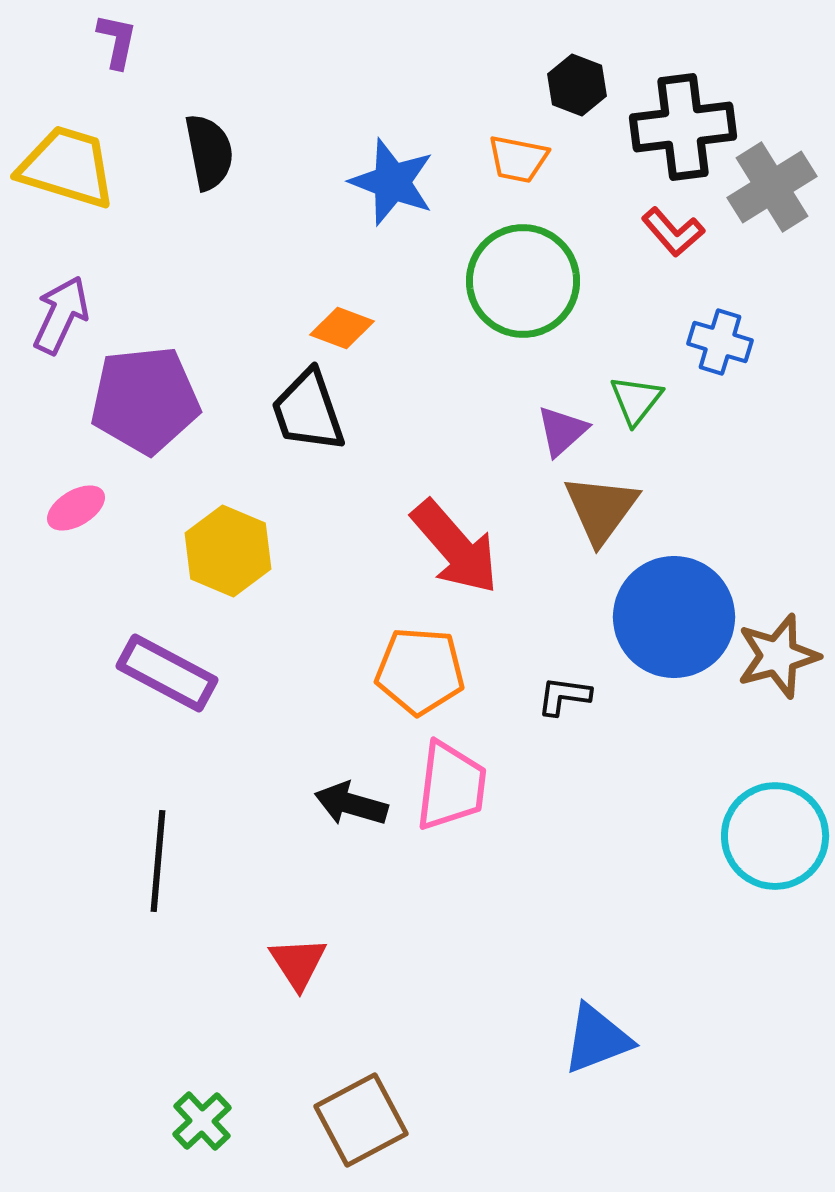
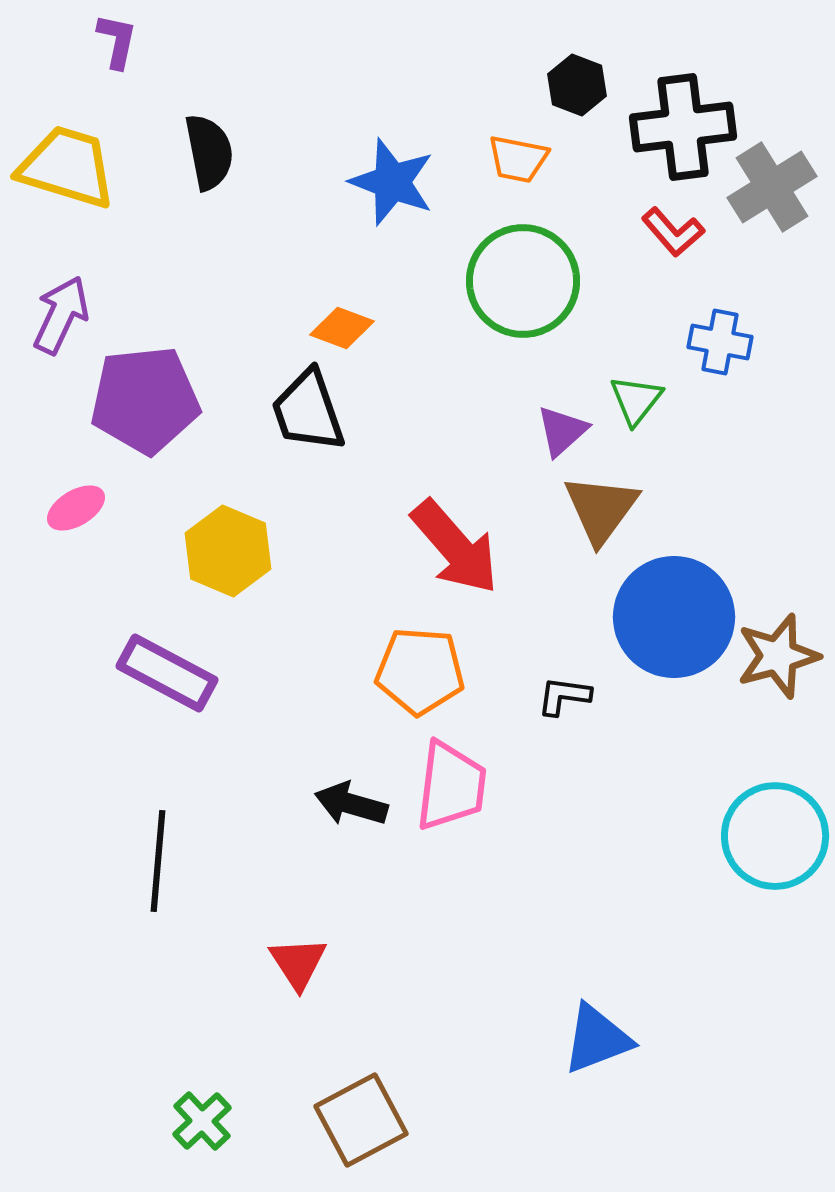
blue cross: rotated 6 degrees counterclockwise
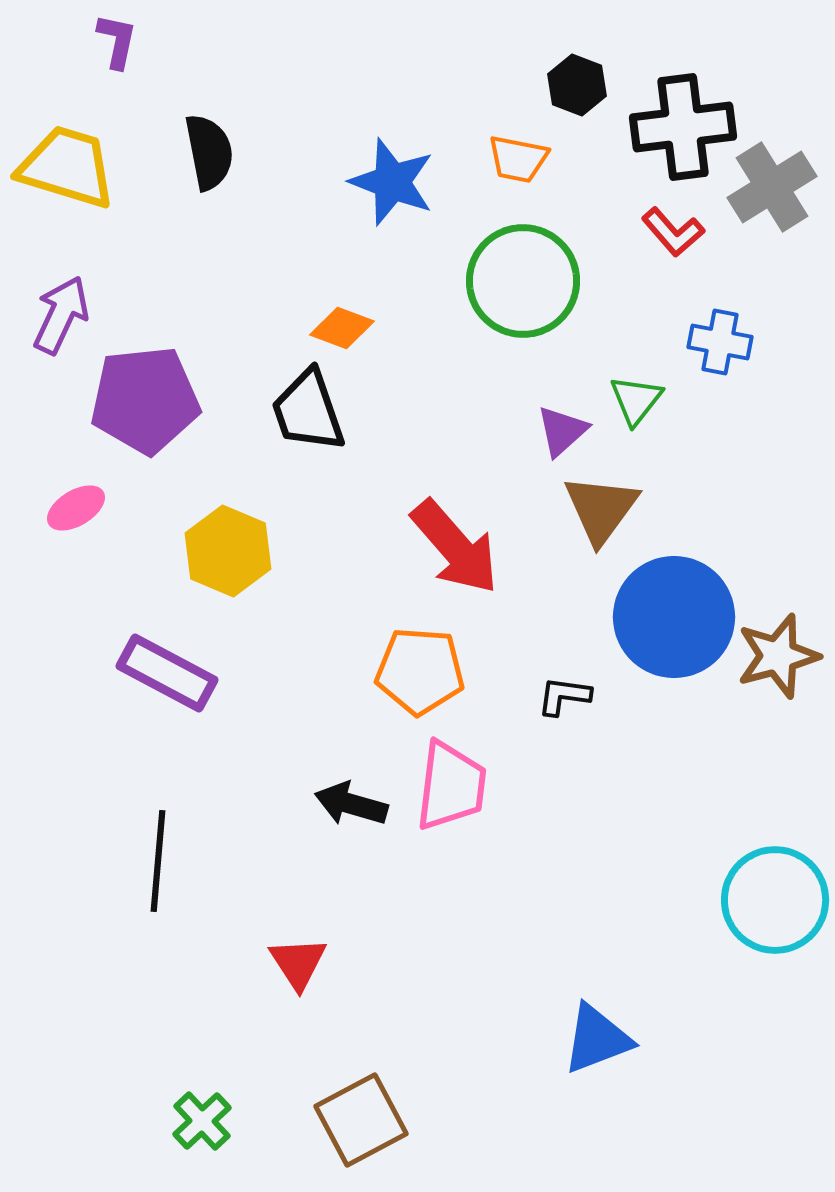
cyan circle: moved 64 px down
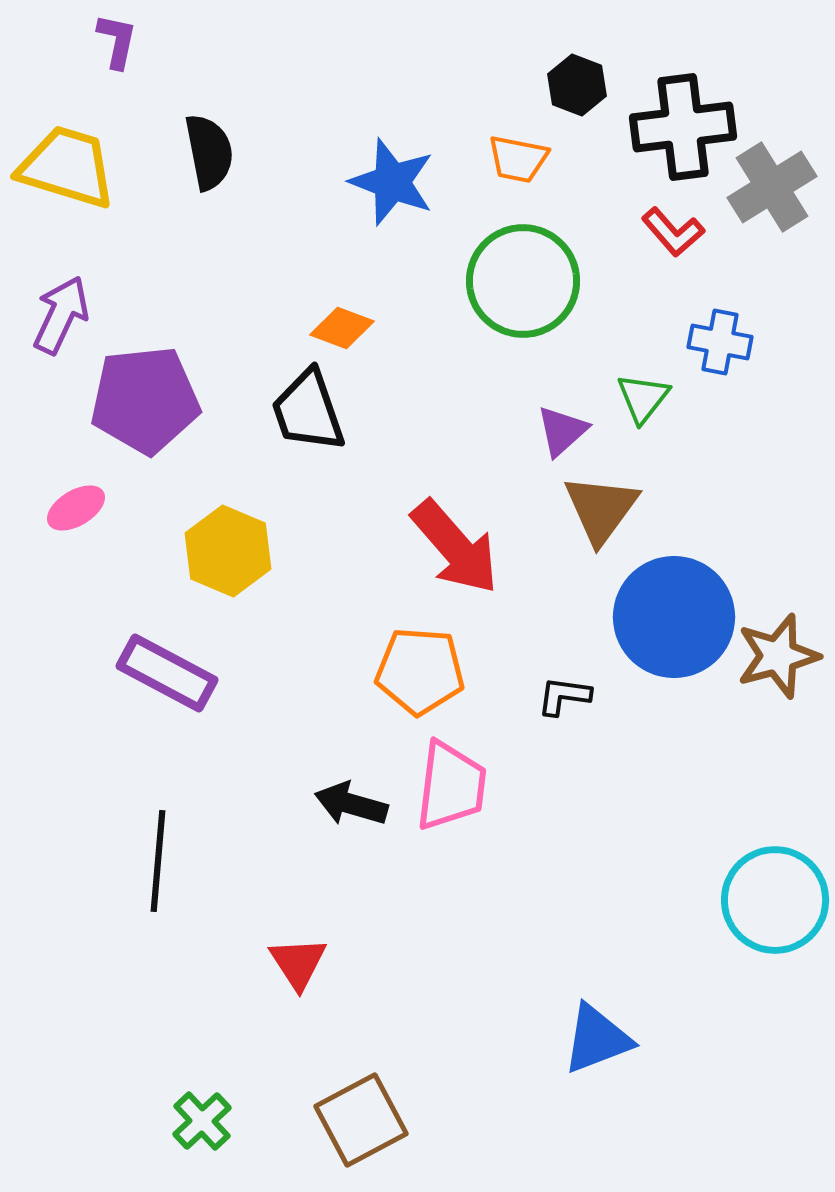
green triangle: moved 7 px right, 2 px up
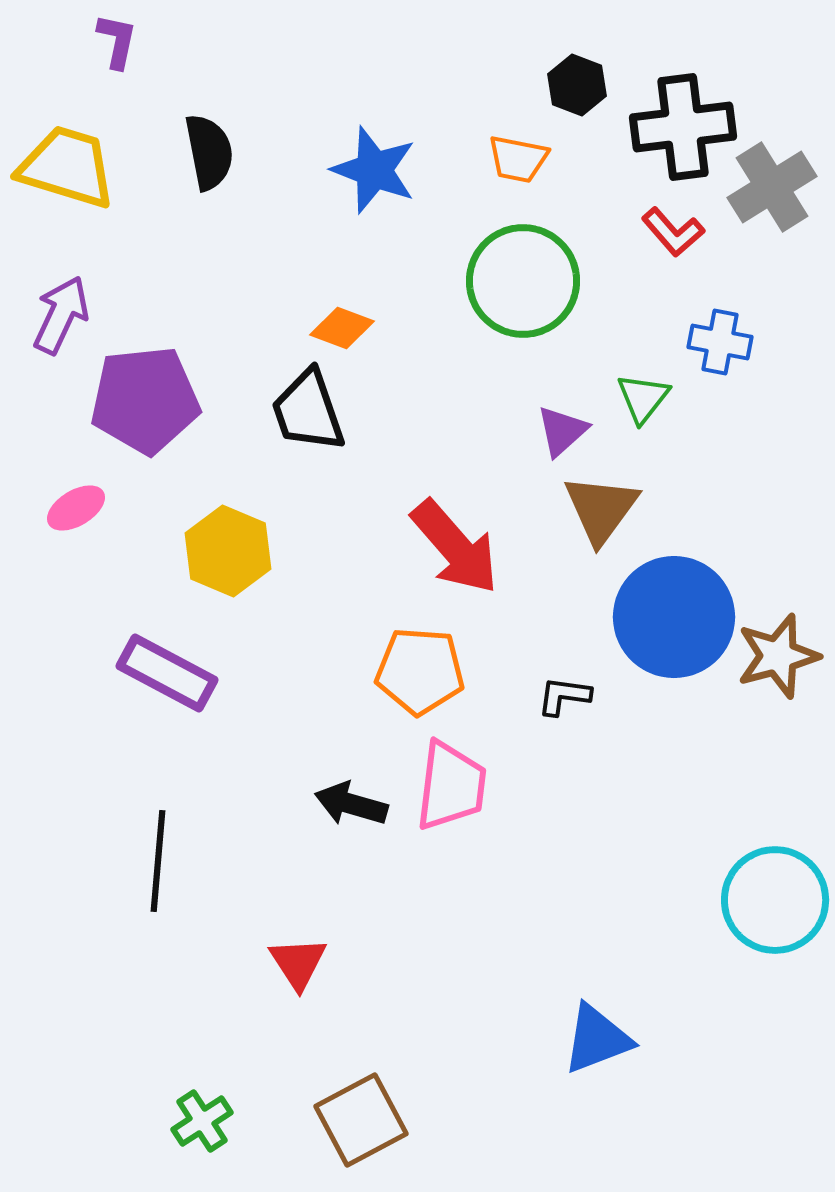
blue star: moved 18 px left, 12 px up
green cross: rotated 10 degrees clockwise
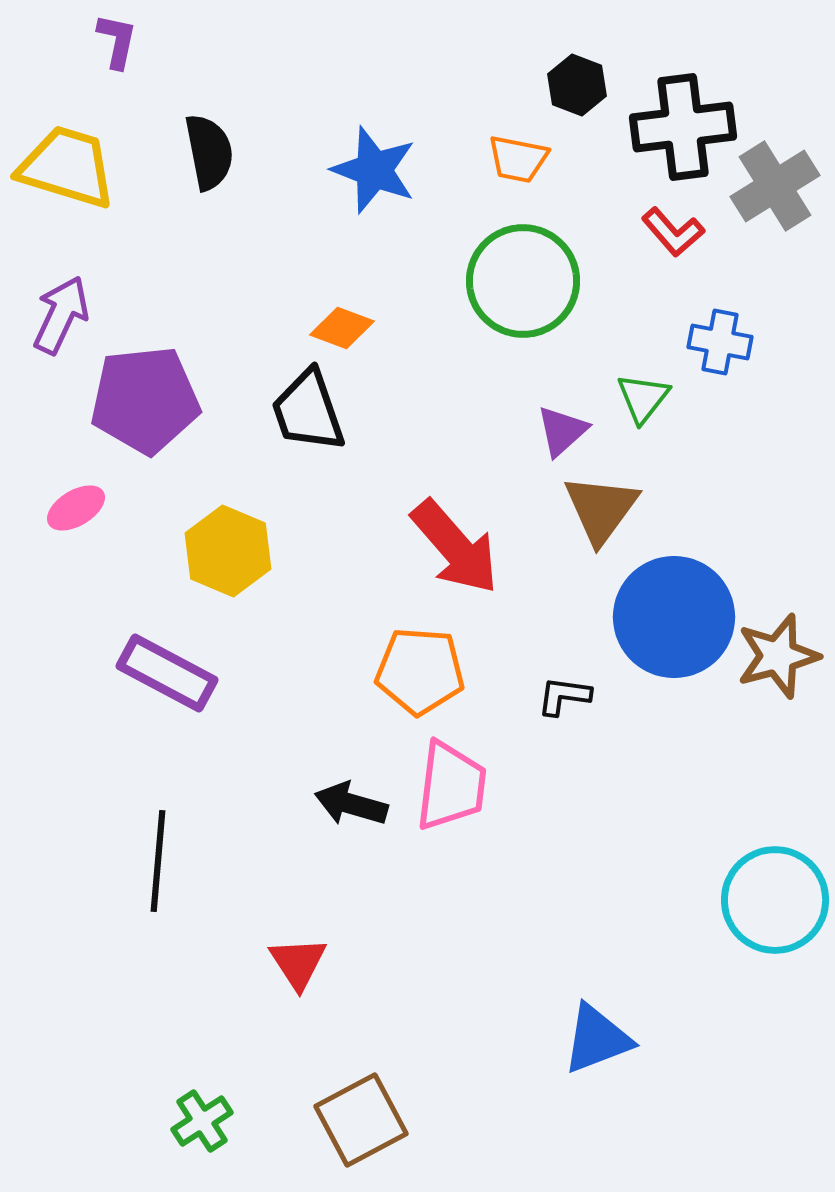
gray cross: moved 3 px right, 1 px up
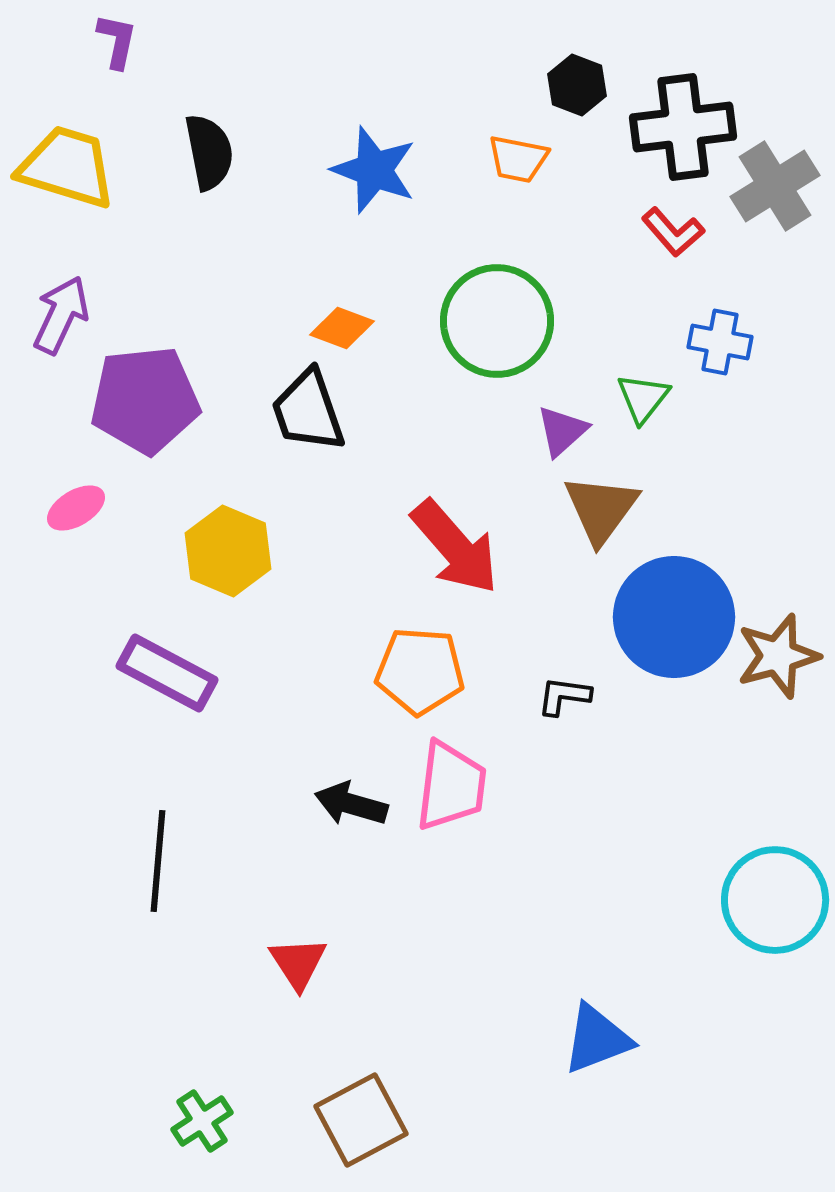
green circle: moved 26 px left, 40 px down
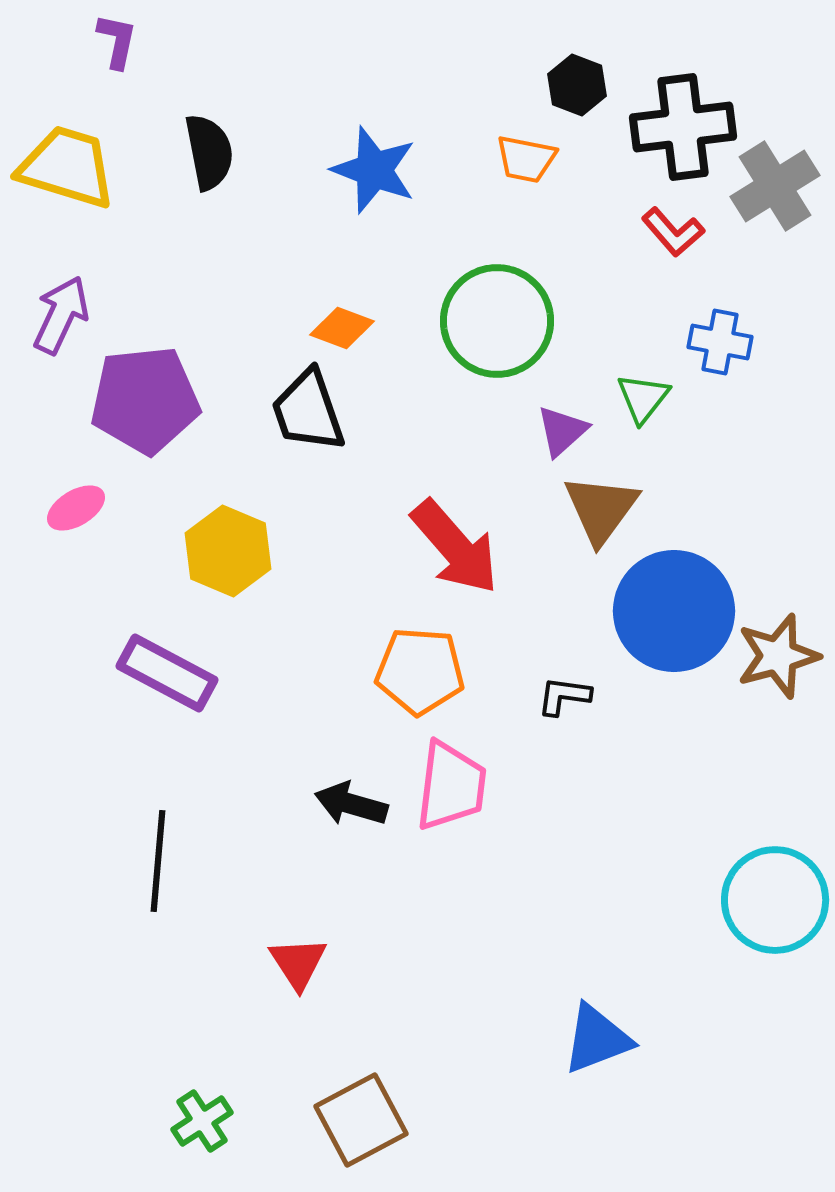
orange trapezoid: moved 8 px right
blue circle: moved 6 px up
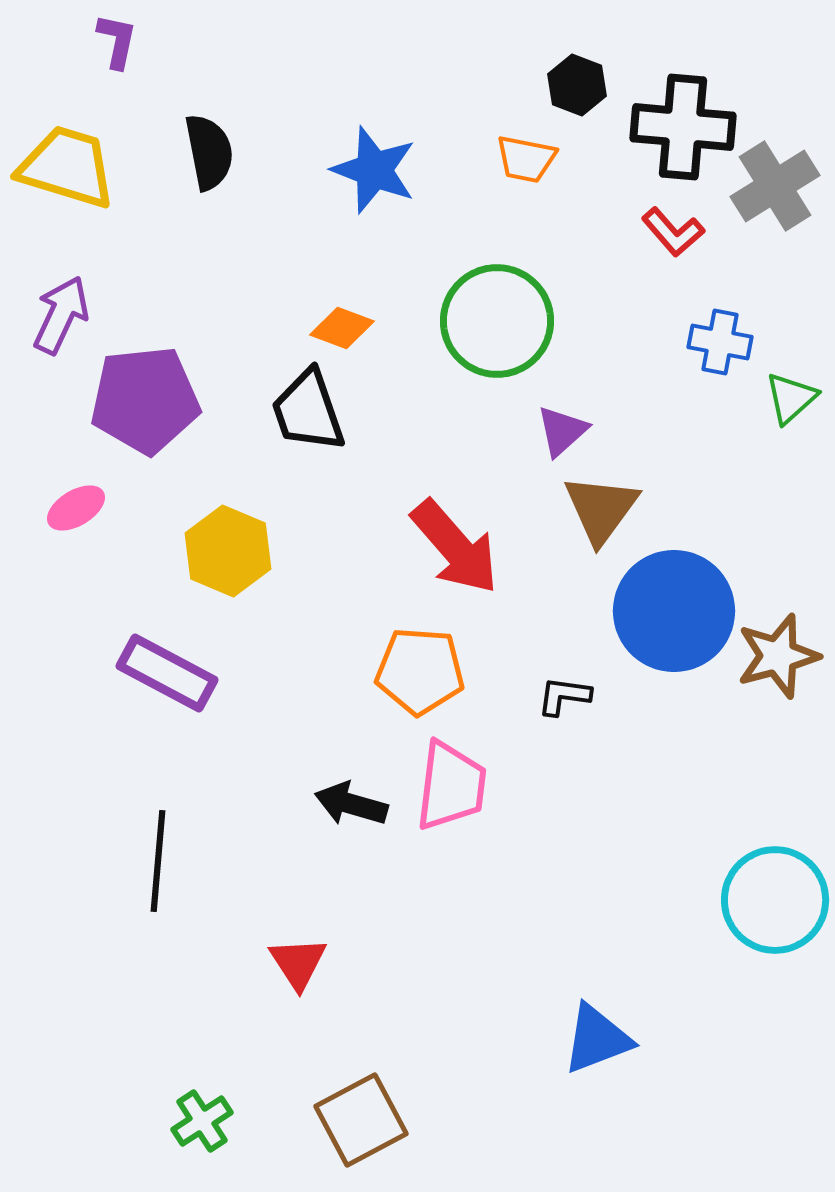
black cross: rotated 12 degrees clockwise
green triangle: moved 148 px right; rotated 10 degrees clockwise
